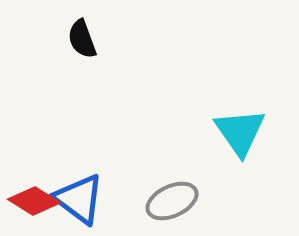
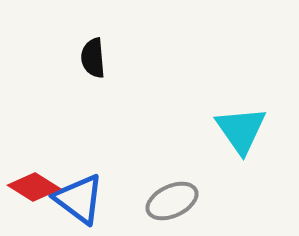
black semicircle: moved 11 px right, 19 px down; rotated 15 degrees clockwise
cyan triangle: moved 1 px right, 2 px up
red diamond: moved 14 px up
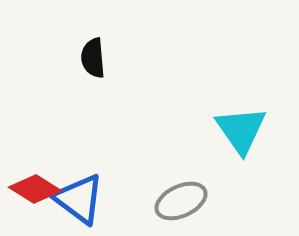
red diamond: moved 1 px right, 2 px down
gray ellipse: moved 9 px right
